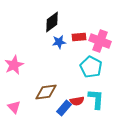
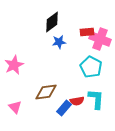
red rectangle: moved 8 px right, 5 px up
pink cross: moved 2 px up
pink triangle: moved 1 px right
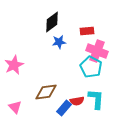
red rectangle: moved 1 px up
pink cross: moved 3 px left, 12 px down
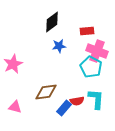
blue star: moved 4 px down
pink star: moved 1 px left, 1 px up
pink triangle: rotated 32 degrees counterclockwise
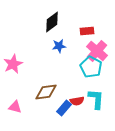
pink cross: rotated 20 degrees clockwise
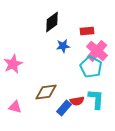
blue star: moved 4 px right
